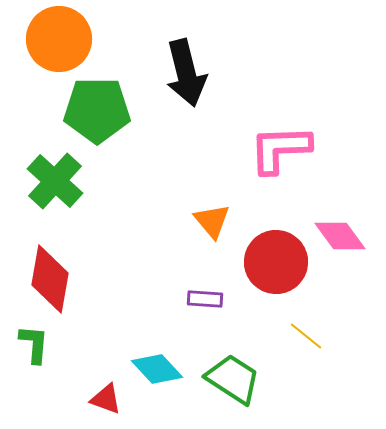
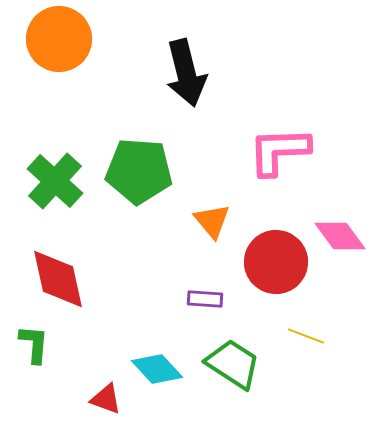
green pentagon: moved 42 px right, 61 px down; rotated 4 degrees clockwise
pink L-shape: moved 1 px left, 2 px down
red diamond: moved 8 px right; rotated 22 degrees counterclockwise
yellow line: rotated 18 degrees counterclockwise
green trapezoid: moved 15 px up
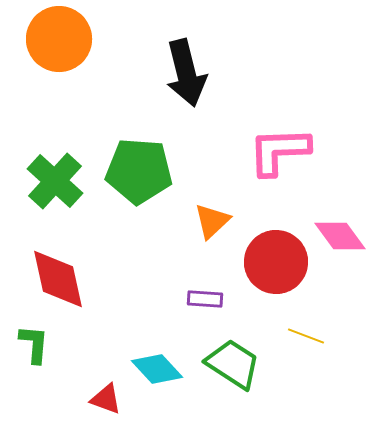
orange triangle: rotated 27 degrees clockwise
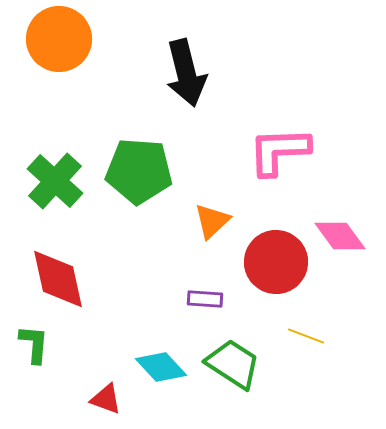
cyan diamond: moved 4 px right, 2 px up
